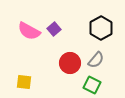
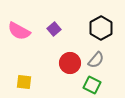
pink semicircle: moved 10 px left
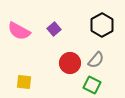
black hexagon: moved 1 px right, 3 px up
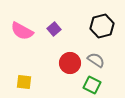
black hexagon: moved 1 px down; rotated 15 degrees clockwise
pink semicircle: moved 3 px right
gray semicircle: rotated 96 degrees counterclockwise
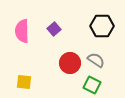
black hexagon: rotated 15 degrees clockwise
pink semicircle: rotated 60 degrees clockwise
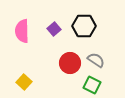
black hexagon: moved 18 px left
yellow square: rotated 35 degrees clockwise
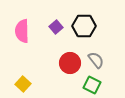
purple square: moved 2 px right, 2 px up
gray semicircle: rotated 18 degrees clockwise
yellow square: moved 1 px left, 2 px down
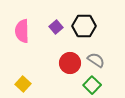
gray semicircle: rotated 18 degrees counterclockwise
green square: rotated 18 degrees clockwise
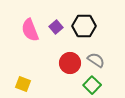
pink semicircle: moved 8 px right, 1 px up; rotated 20 degrees counterclockwise
yellow square: rotated 21 degrees counterclockwise
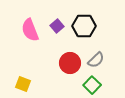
purple square: moved 1 px right, 1 px up
gray semicircle: rotated 102 degrees clockwise
